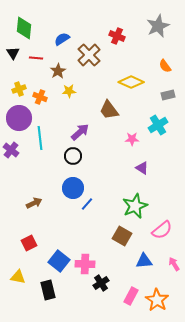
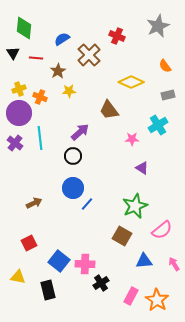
purple circle: moved 5 px up
purple cross: moved 4 px right, 7 px up
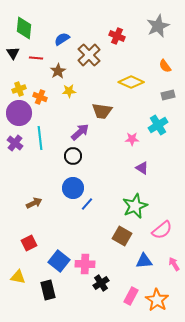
brown trapezoid: moved 7 px left, 1 px down; rotated 45 degrees counterclockwise
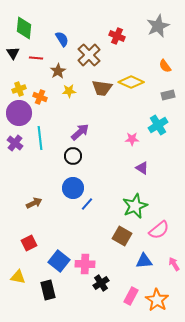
blue semicircle: rotated 91 degrees clockwise
brown trapezoid: moved 23 px up
pink semicircle: moved 3 px left
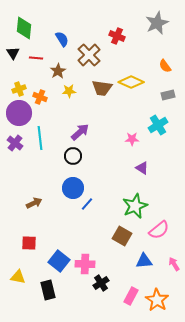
gray star: moved 1 px left, 3 px up
red square: rotated 28 degrees clockwise
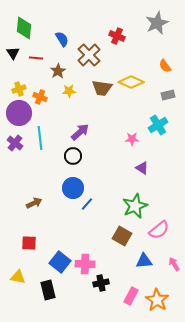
blue square: moved 1 px right, 1 px down
black cross: rotated 21 degrees clockwise
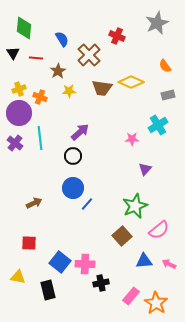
purple triangle: moved 3 px right, 1 px down; rotated 40 degrees clockwise
brown square: rotated 18 degrees clockwise
pink arrow: moved 5 px left; rotated 32 degrees counterclockwise
pink rectangle: rotated 12 degrees clockwise
orange star: moved 1 px left, 3 px down
